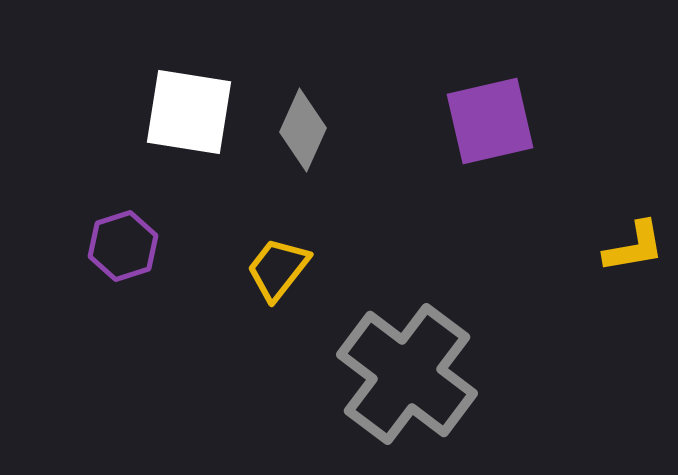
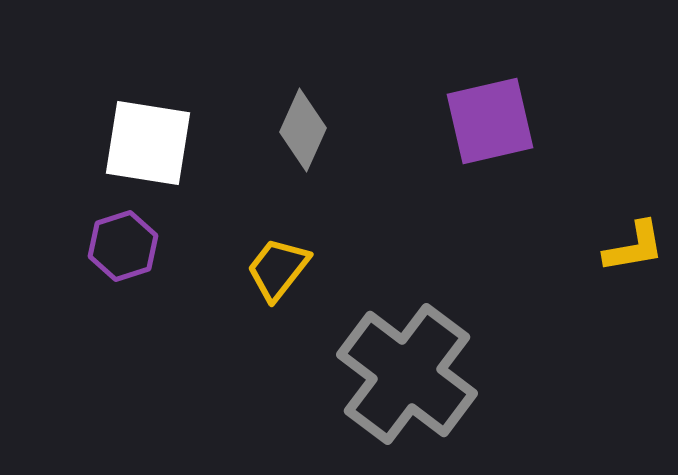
white square: moved 41 px left, 31 px down
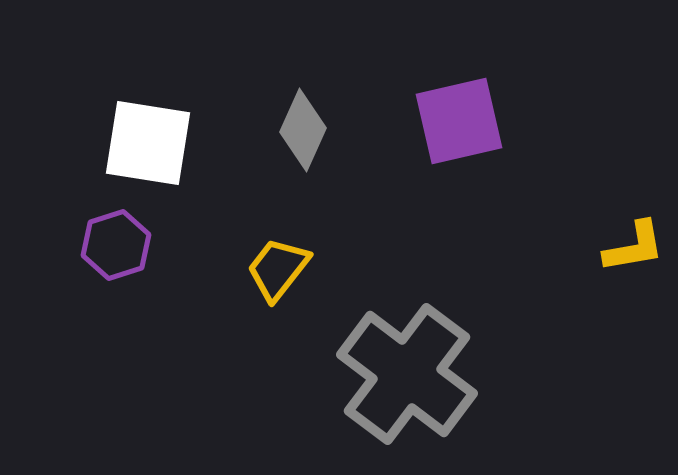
purple square: moved 31 px left
purple hexagon: moved 7 px left, 1 px up
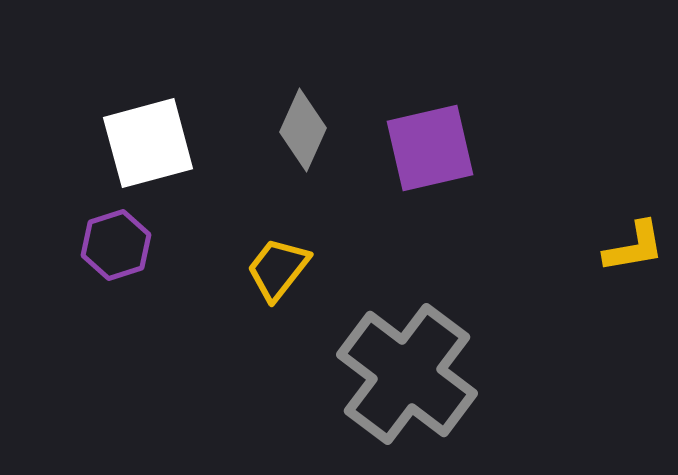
purple square: moved 29 px left, 27 px down
white square: rotated 24 degrees counterclockwise
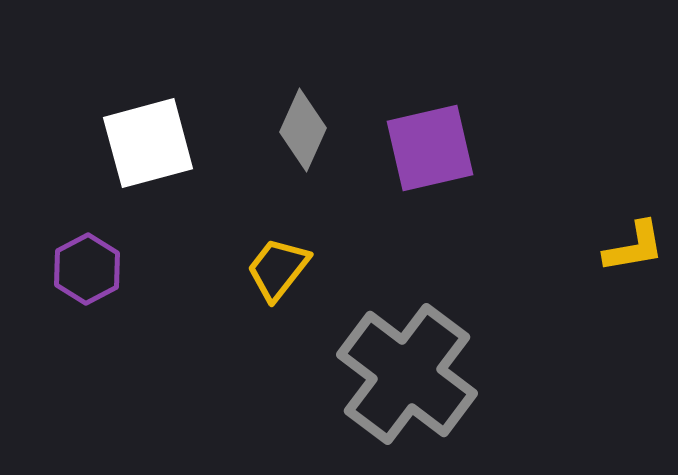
purple hexagon: moved 29 px left, 24 px down; rotated 10 degrees counterclockwise
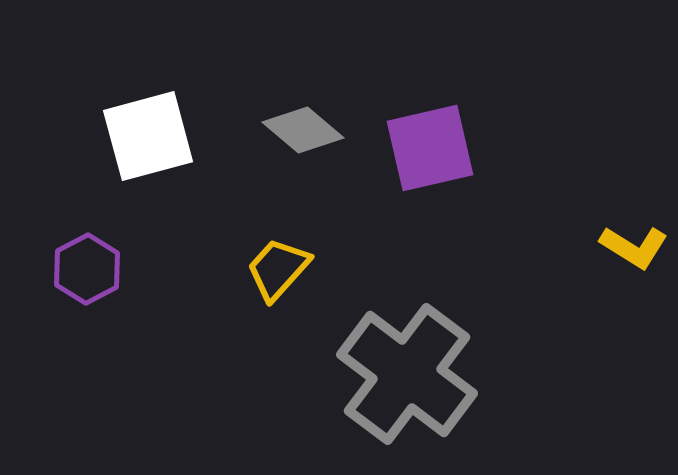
gray diamond: rotated 74 degrees counterclockwise
white square: moved 7 px up
yellow L-shape: rotated 42 degrees clockwise
yellow trapezoid: rotated 4 degrees clockwise
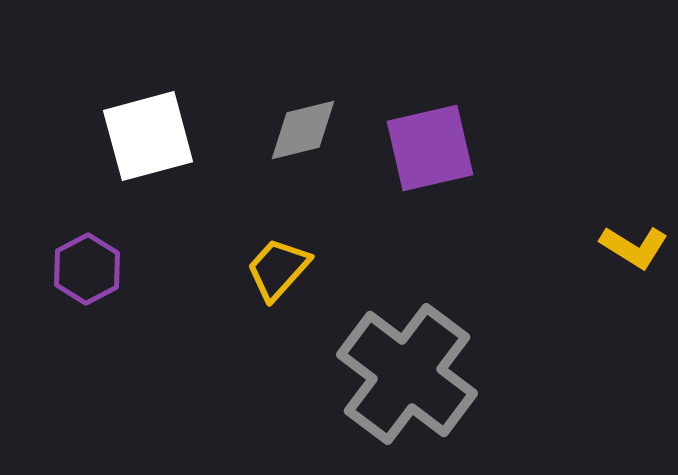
gray diamond: rotated 54 degrees counterclockwise
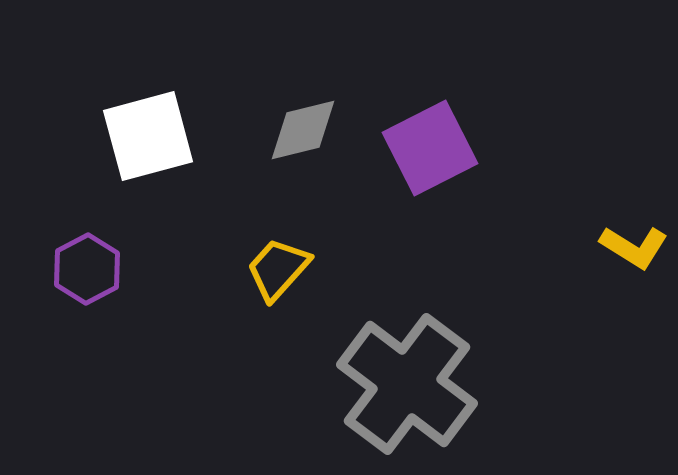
purple square: rotated 14 degrees counterclockwise
gray cross: moved 10 px down
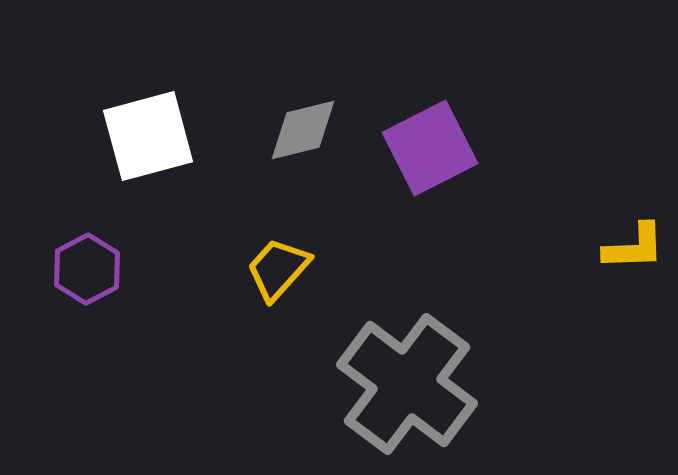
yellow L-shape: rotated 34 degrees counterclockwise
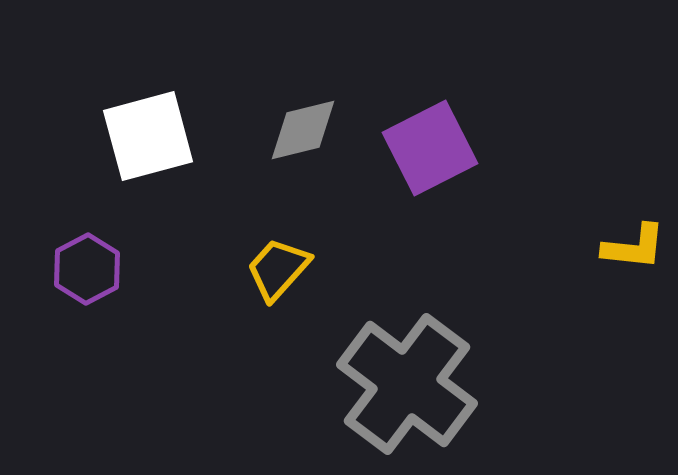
yellow L-shape: rotated 8 degrees clockwise
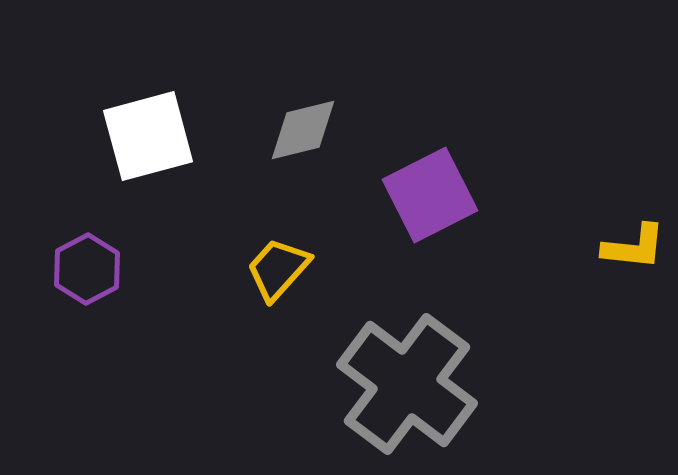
purple square: moved 47 px down
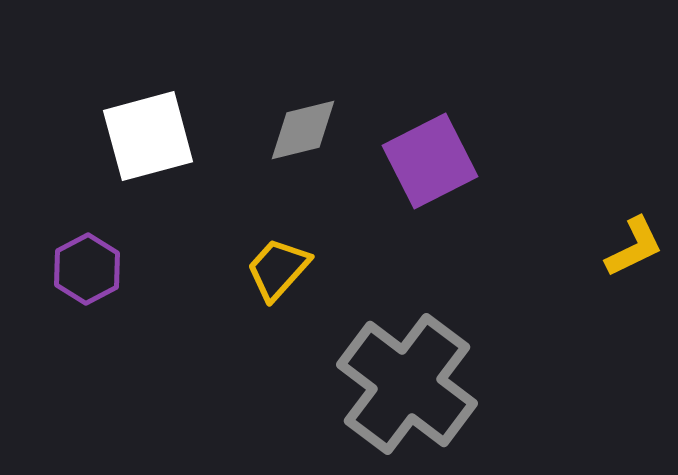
purple square: moved 34 px up
yellow L-shape: rotated 32 degrees counterclockwise
